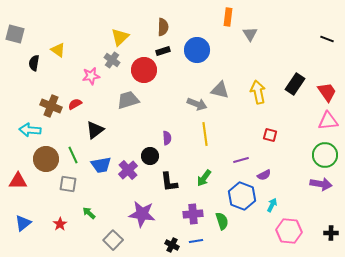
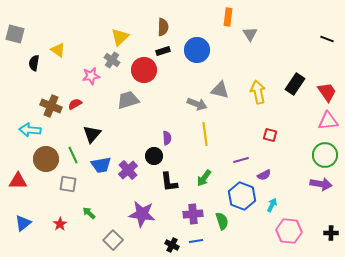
black triangle at (95, 130): moved 3 px left, 4 px down; rotated 12 degrees counterclockwise
black circle at (150, 156): moved 4 px right
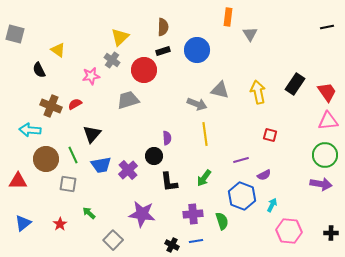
black line at (327, 39): moved 12 px up; rotated 32 degrees counterclockwise
black semicircle at (34, 63): moved 5 px right, 7 px down; rotated 35 degrees counterclockwise
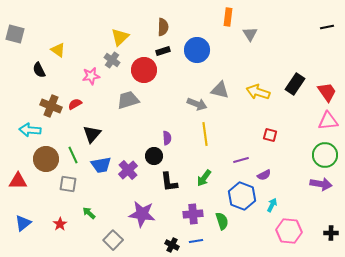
yellow arrow at (258, 92): rotated 60 degrees counterclockwise
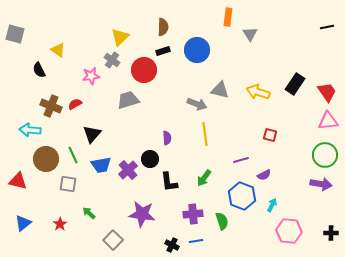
black circle at (154, 156): moved 4 px left, 3 px down
red triangle at (18, 181): rotated 12 degrees clockwise
